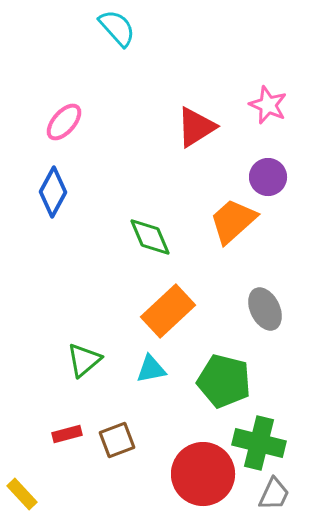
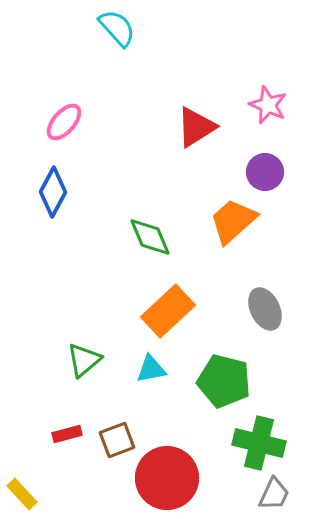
purple circle: moved 3 px left, 5 px up
red circle: moved 36 px left, 4 px down
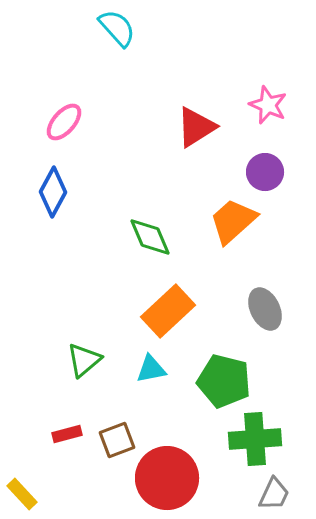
green cross: moved 4 px left, 4 px up; rotated 18 degrees counterclockwise
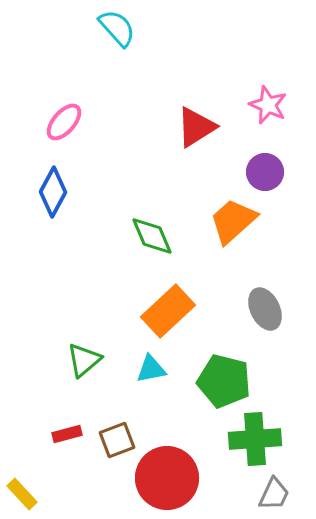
green diamond: moved 2 px right, 1 px up
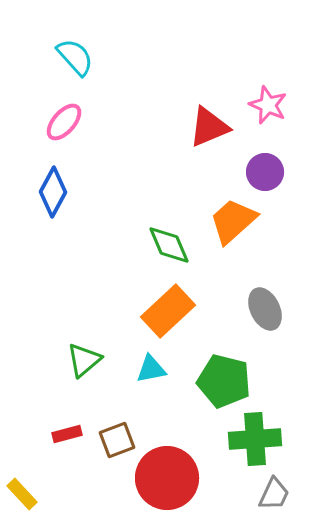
cyan semicircle: moved 42 px left, 29 px down
red triangle: moved 13 px right; rotated 9 degrees clockwise
green diamond: moved 17 px right, 9 px down
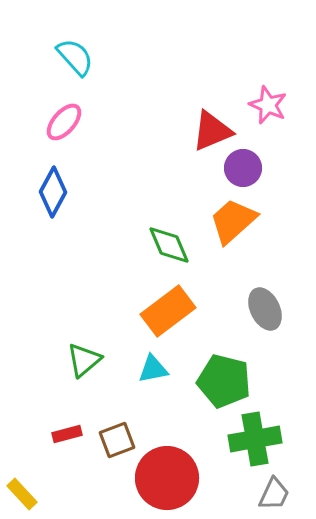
red triangle: moved 3 px right, 4 px down
purple circle: moved 22 px left, 4 px up
orange rectangle: rotated 6 degrees clockwise
cyan triangle: moved 2 px right
green cross: rotated 6 degrees counterclockwise
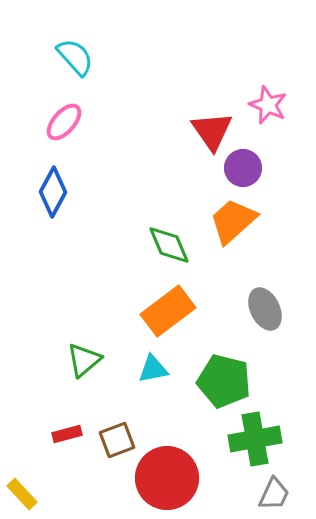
red triangle: rotated 42 degrees counterclockwise
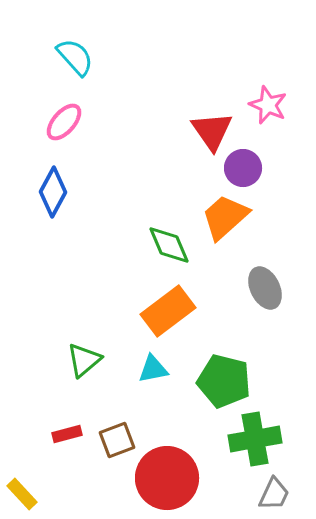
orange trapezoid: moved 8 px left, 4 px up
gray ellipse: moved 21 px up
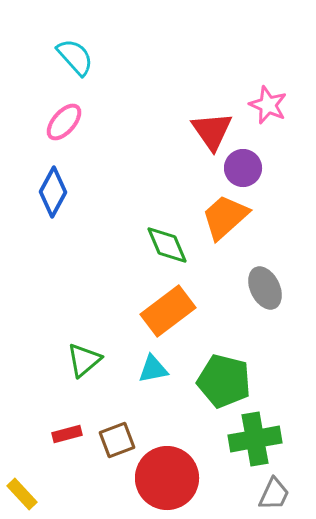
green diamond: moved 2 px left
